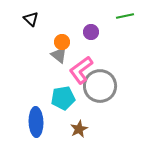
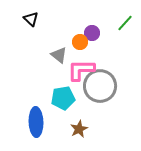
green line: moved 7 px down; rotated 36 degrees counterclockwise
purple circle: moved 1 px right, 1 px down
orange circle: moved 18 px right
pink L-shape: rotated 36 degrees clockwise
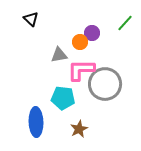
gray triangle: rotated 48 degrees counterclockwise
gray circle: moved 5 px right, 2 px up
cyan pentagon: rotated 15 degrees clockwise
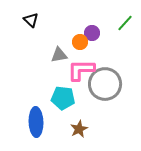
black triangle: moved 1 px down
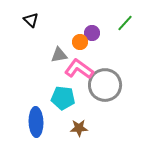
pink L-shape: moved 2 px left, 1 px up; rotated 36 degrees clockwise
gray circle: moved 1 px down
brown star: moved 1 px up; rotated 24 degrees clockwise
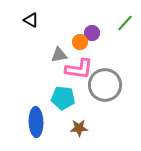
black triangle: rotated 14 degrees counterclockwise
pink L-shape: rotated 152 degrees clockwise
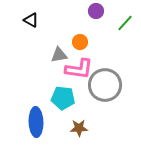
purple circle: moved 4 px right, 22 px up
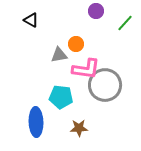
orange circle: moved 4 px left, 2 px down
pink L-shape: moved 7 px right
cyan pentagon: moved 2 px left, 1 px up
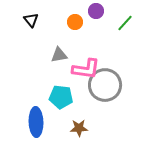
black triangle: rotated 21 degrees clockwise
orange circle: moved 1 px left, 22 px up
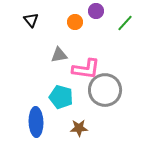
gray circle: moved 5 px down
cyan pentagon: rotated 10 degrees clockwise
